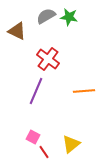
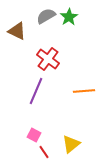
green star: rotated 30 degrees clockwise
pink square: moved 1 px right, 2 px up
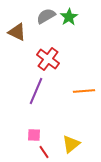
brown triangle: moved 1 px down
pink square: rotated 24 degrees counterclockwise
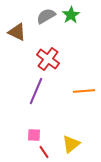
green star: moved 2 px right, 2 px up
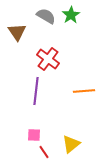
gray semicircle: rotated 60 degrees clockwise
brown triangle: rotated 30 degrees clockwise
purple line: rotated 16 degrees counterclockwise
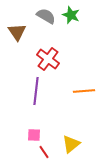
green star: rotated 18 degrees counterclockwise
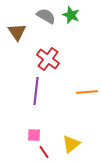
orange line: moved 3 px right, 1 px down
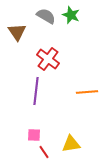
yellow triangle: rotated 30 degrees clockwise
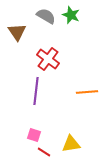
pink square: rotated 16 degrees clockwise
red line: rotated 24 degrees counterclockwise
